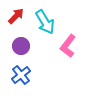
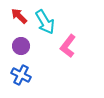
red arrow: moved 3 px right; rotated 90 degrees counterclockwise
blue cross: rotated 24 degrees counterclockwise
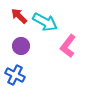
cyan arrow: rotated 30 degrees counterclockwise
blue cross: moved 6 px left
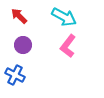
cyan arrow: moved 19 px right, 5 px up
purple circle: moved 2 px right, 1 px up
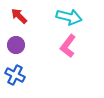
cyan arrow: moved 5 px right; rotated 15 degrees counterclockwise
purple circle: moved 7 px left
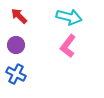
blue cross: moved 1 px right, 1 px up
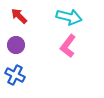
blue cross: moved 1 px left, 1 px down
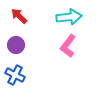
cyan arrow: rotated 20 degrees counterclockwise
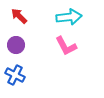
pink L-shape: moved 2 px left; rotated 65 degrees counterclockwise
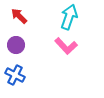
cyan arrow: rotated 65 degrees counterclockwise
pink L-shape: rotated 15 degrees counterclockwise
